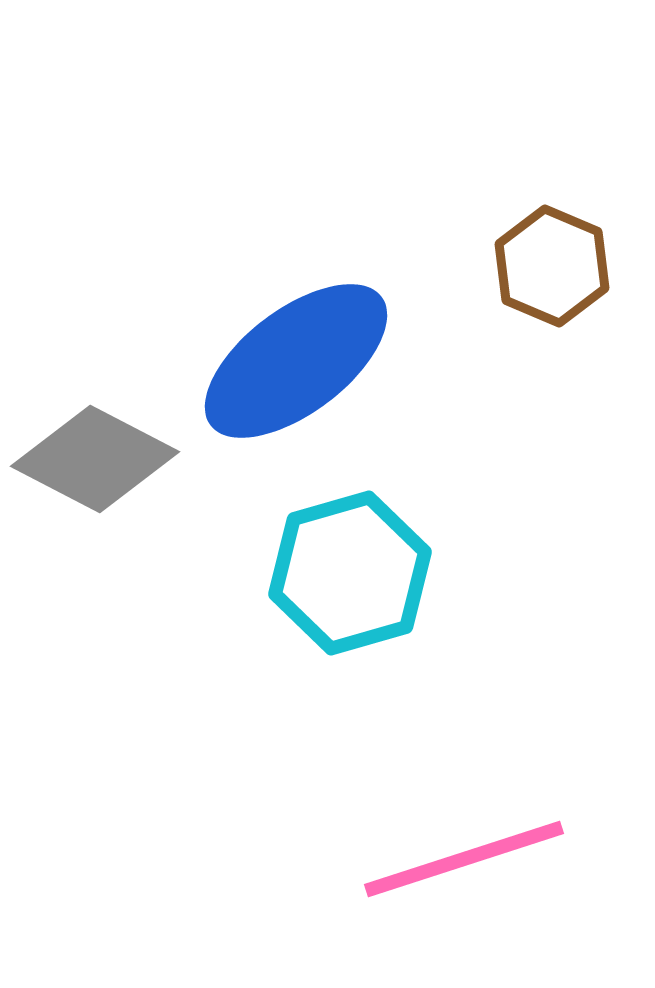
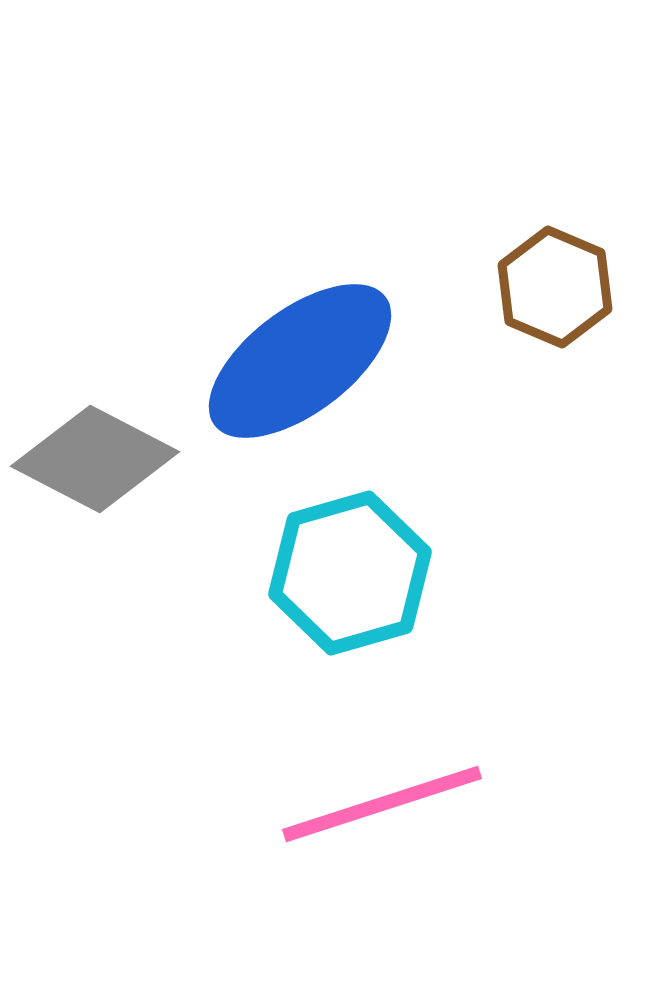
brown hexagon: moved 3 px right, 21 px down
blue ellipse: moved 4 px right
pink line: moved 82 px left, 55 px up
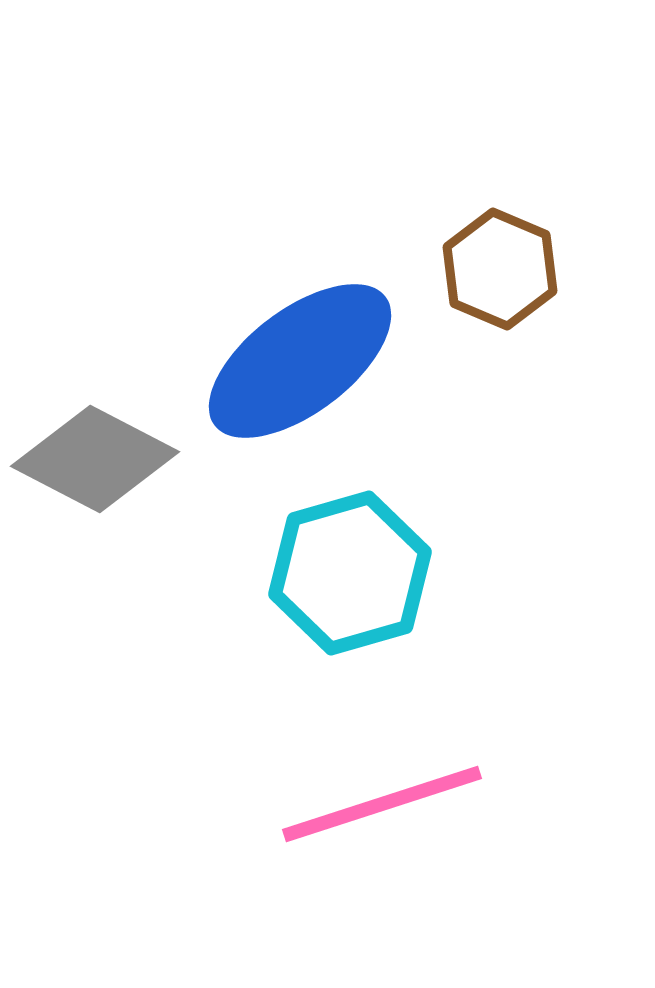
brown hexagon: moved 55 px left, 18 px up
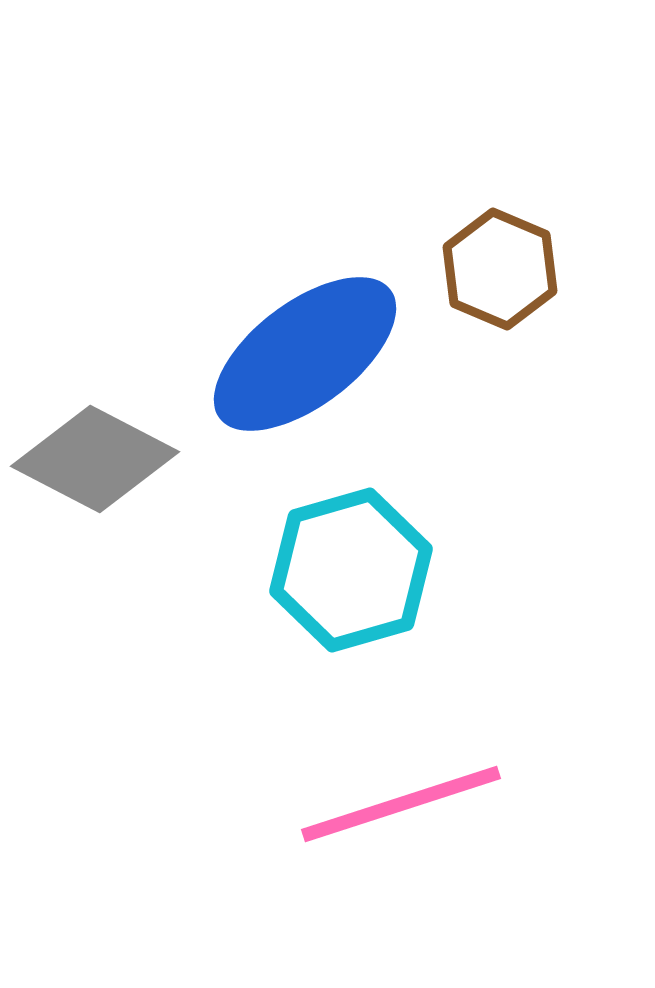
blue ellipse: moved 5 px right, 7 px up
cyan hexagon: moved 1 px right, 3 px up
pink line: moved 19 px right
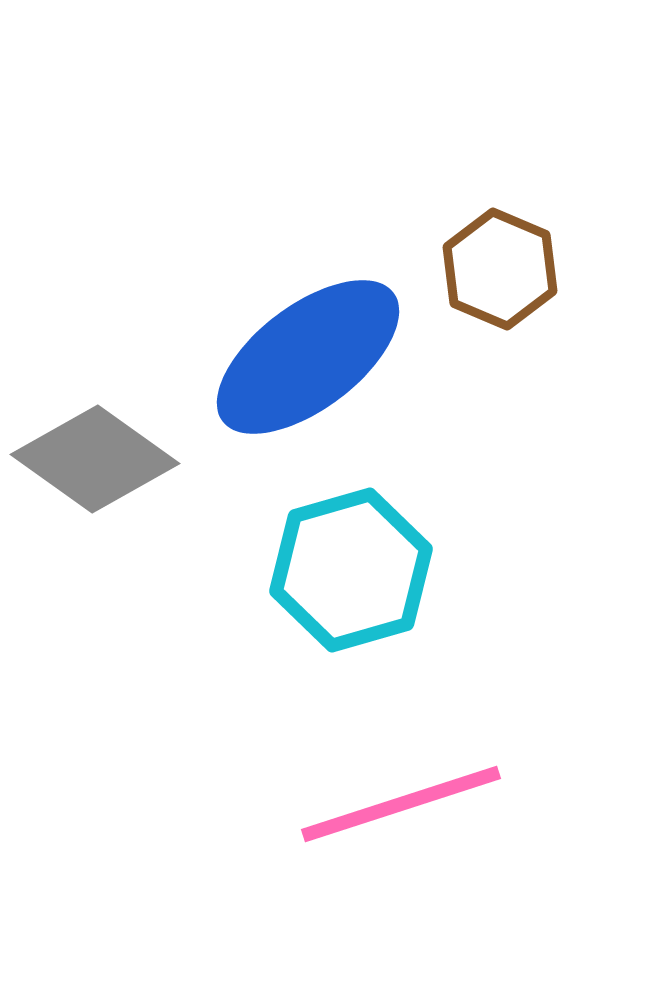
blue ellipse: moved 3 px right, 3 px down
gray diamond: rotated 8 degrees clockwise
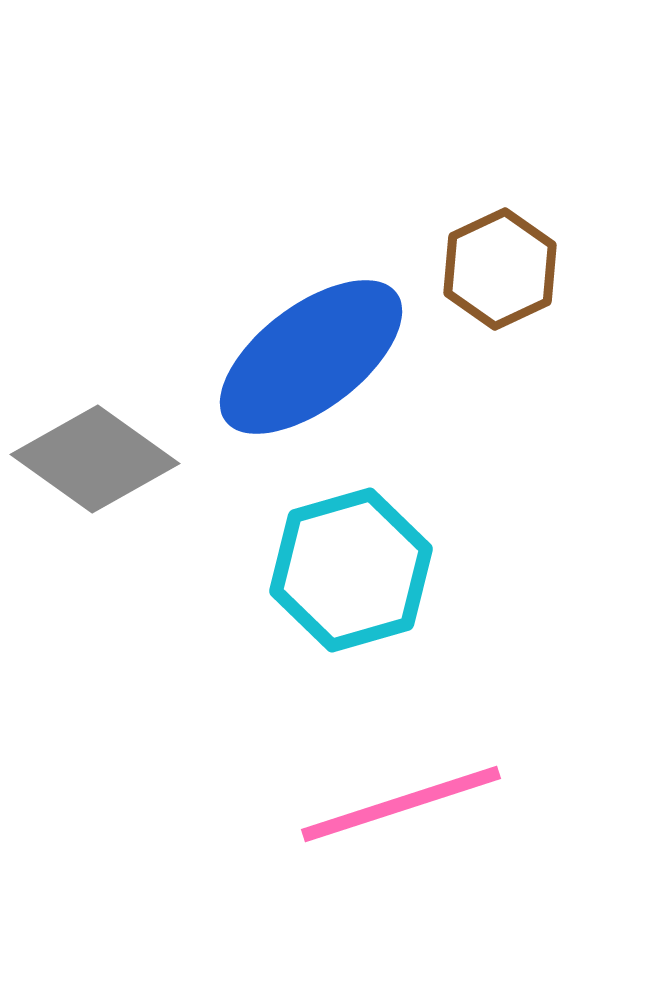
brown hexagon: rotated 12 degrees clockwise
blue ellipse: moved 3 px right
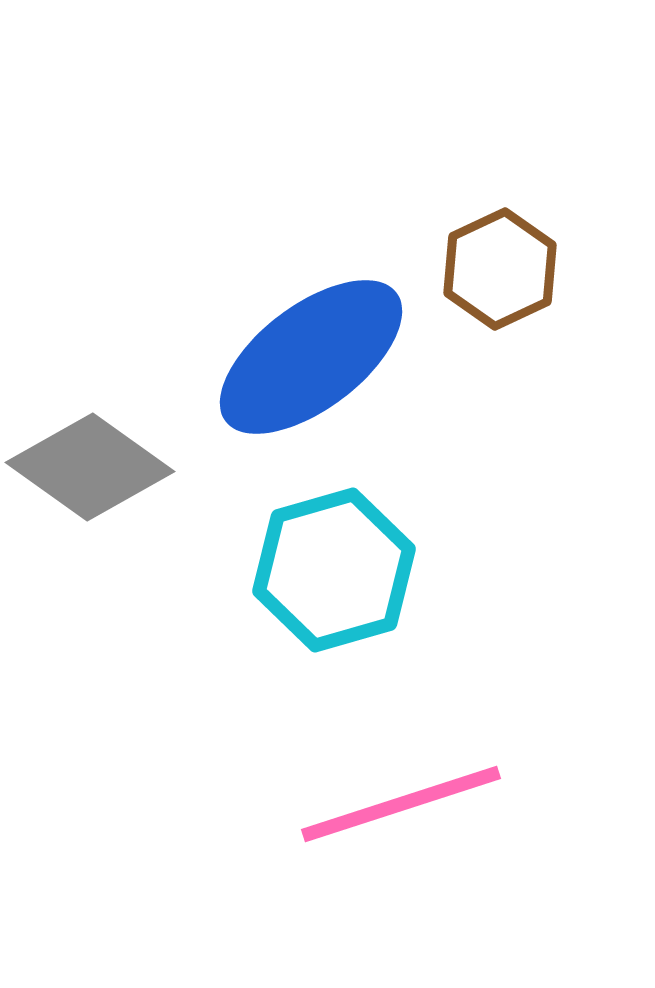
gray diamond: moved 5 px left, 8 px down
cyan hexagon: moved 17 px left
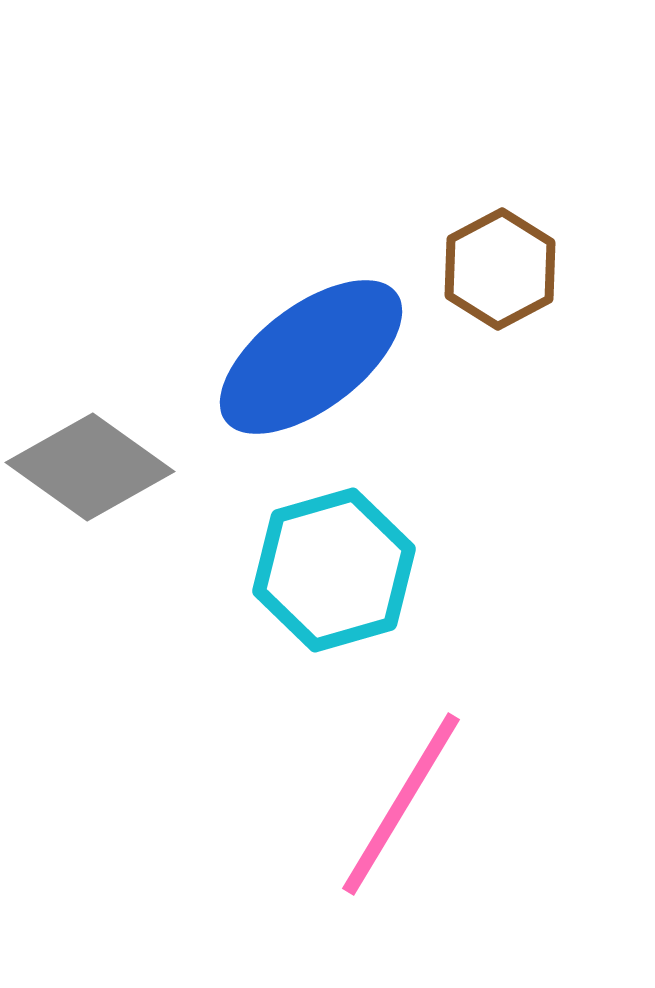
brown hexagon: rotated 3 degrees counterclockwise
pink line: rotated 41 degrees counterclockwise
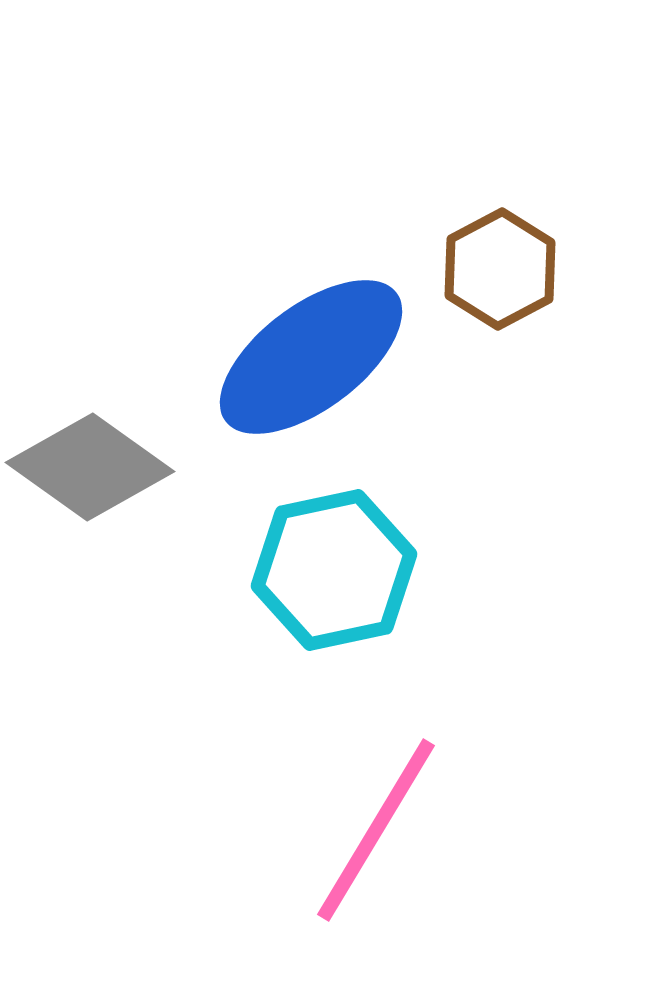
cyan hexagon: rotated 4 degrees clockwise
pink line: moved 25 px left, 26 px down
